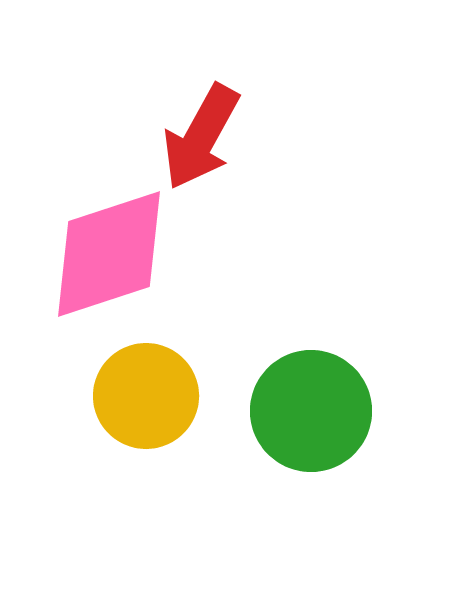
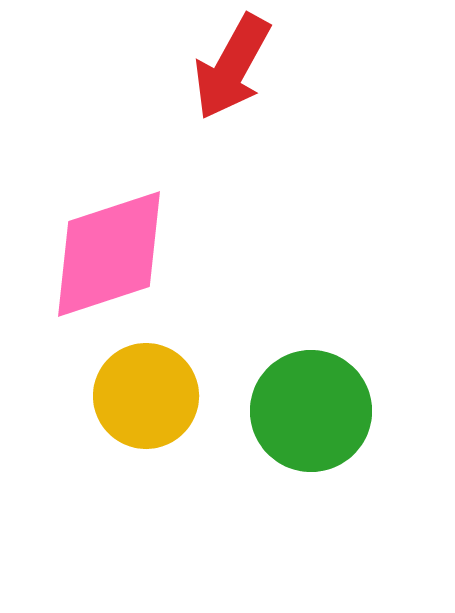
red arrow: moved 31 px right, 70 px up
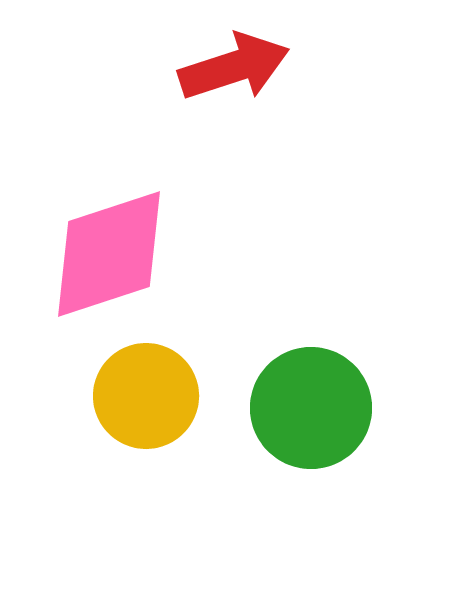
red arrow: moved 2 px right; rotated 137 degrees counterclockwise
green circle: moved 3 px up
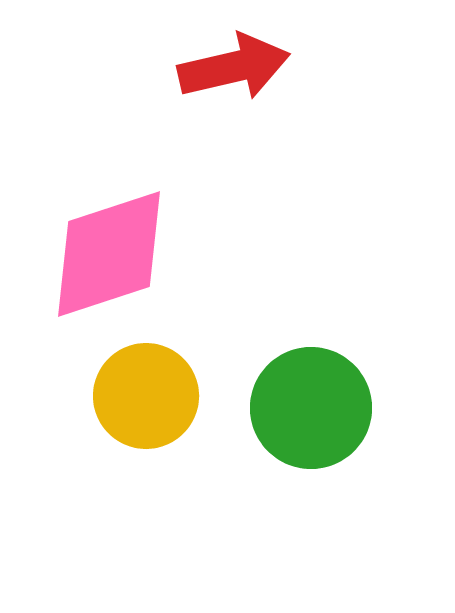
red arrow: rotated 5 degrees clockwise
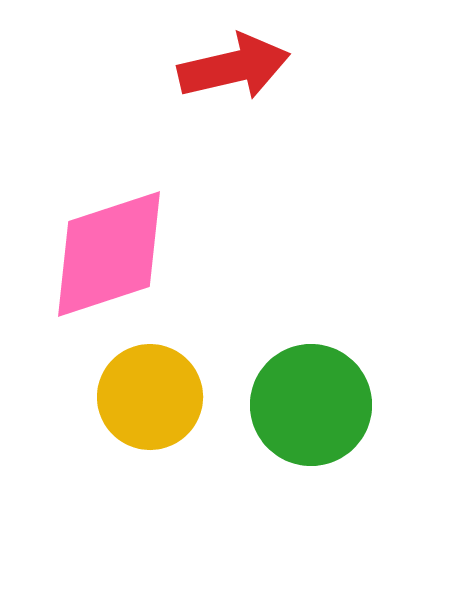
yellow circle: moved 4 px right, 1 px down
green circle: moved 3 px up
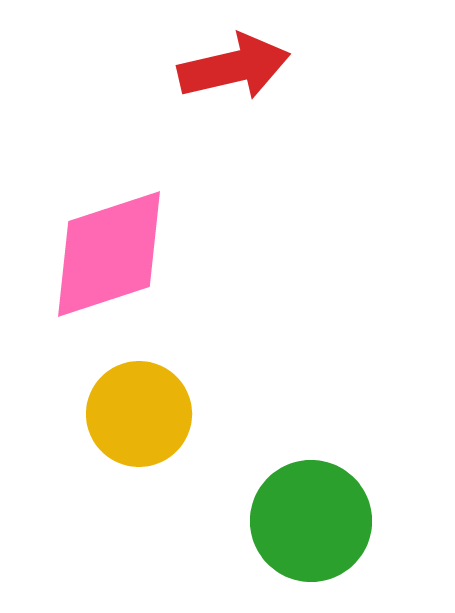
yellow circle: moved 11 px left, 17 px down
green circle: moved 116 px down
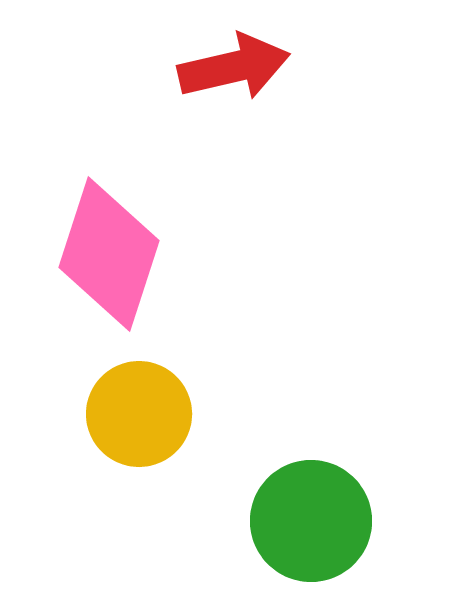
pink diamond: rotated 54 degrees counterclockwise
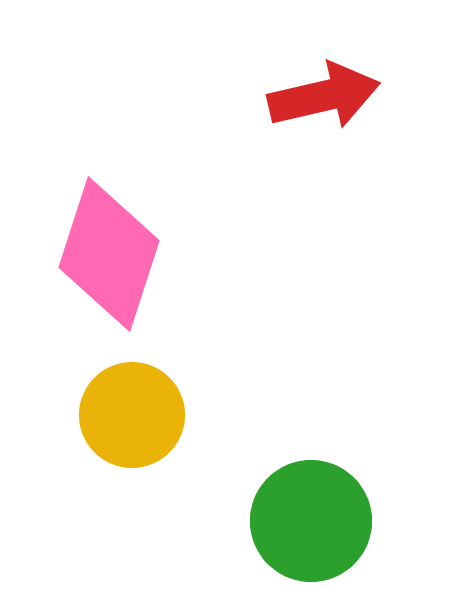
red arrow: moved 90 px right, 29 px down
yellow circle: moved 7 px left, 1 px down
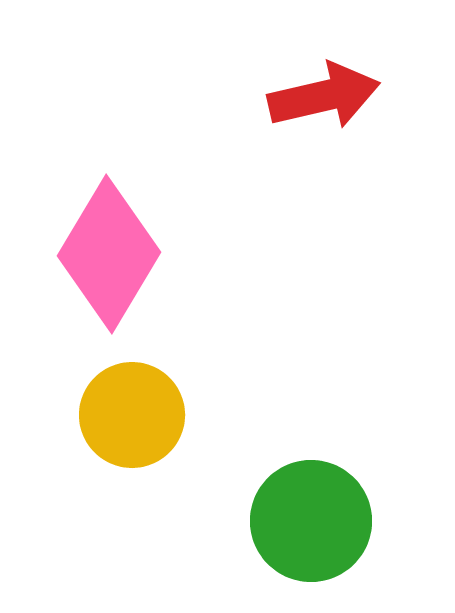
pink diamond: rotated 13 degrees clockwise
